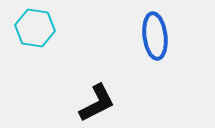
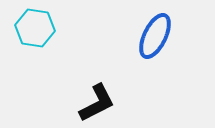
blue ellipse: rotated 33 degrees clockwise
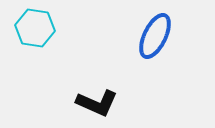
black L-shape: rotated 51 degrees clockwise
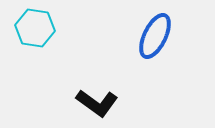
black L-shape: rotated 12 degrees clockwise
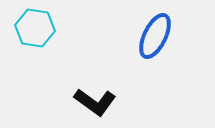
black L-shape: moved 2 px left, 1 px up
